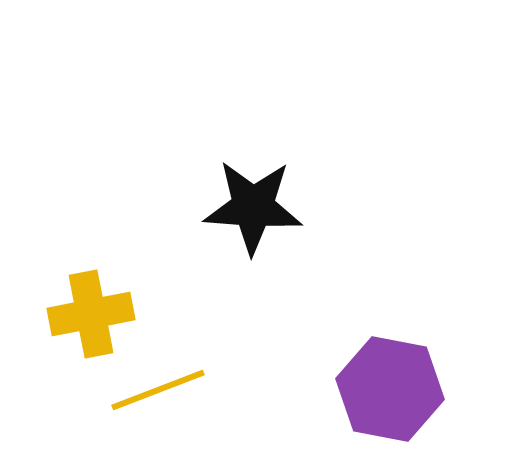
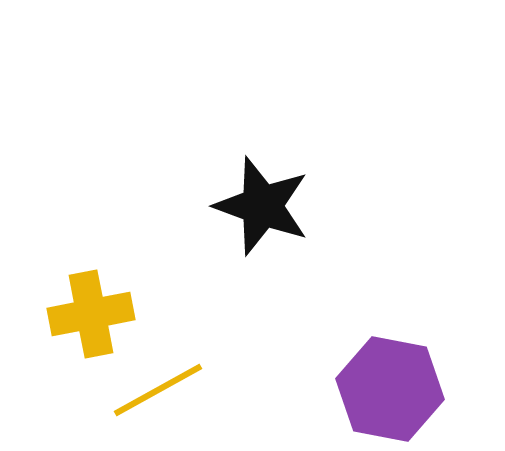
black star: moved 9 px right, 1 px up; rotated 16 degrees clockwise
yellow line: rotated 8 degrees counterclockwise
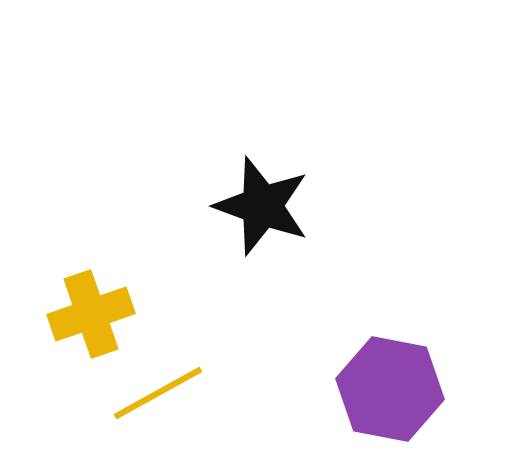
yellow cross: rotated 8 degrees counterclockwise
yellow line: moved 3 px down
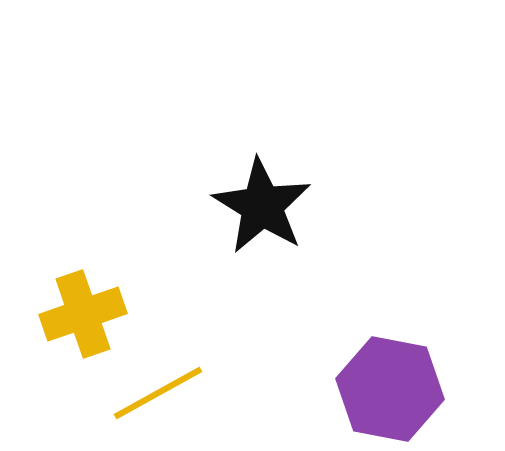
black star: rotated 12 degrees clockwise
yellow cross: moved 8 px left
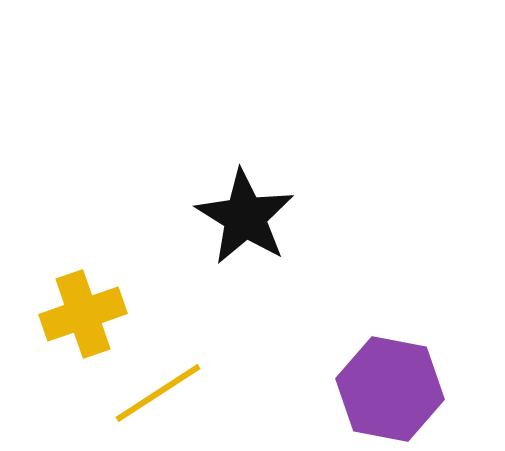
black star: moved 17 px left, 11 px down
yellow line: rotated 4 degrees counterclockwise
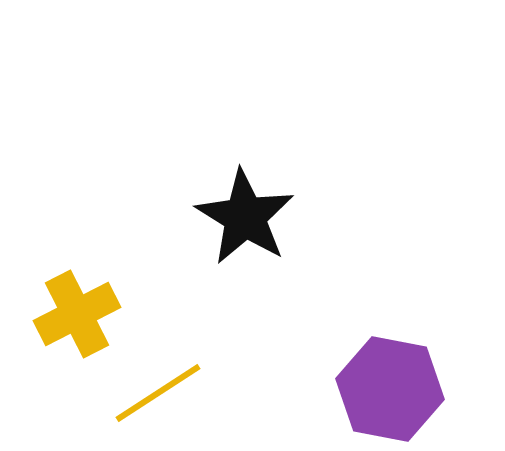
yellow cross: moved 6 px left; rotated 8 degrees counterclockwise
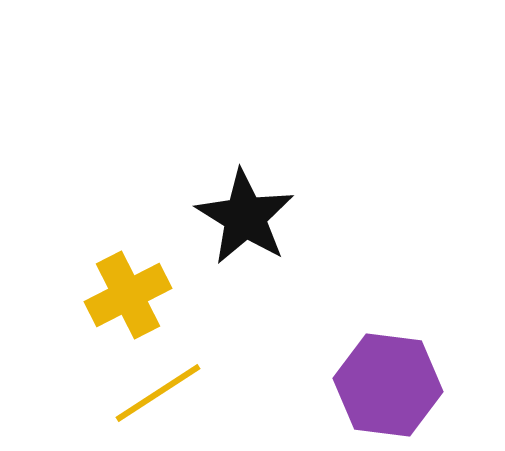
yellow cross: moved 51 px right, 19 px up
purple hexagon: moved 2 px left, 4 px up; rotated 4 degrees counterclockwise
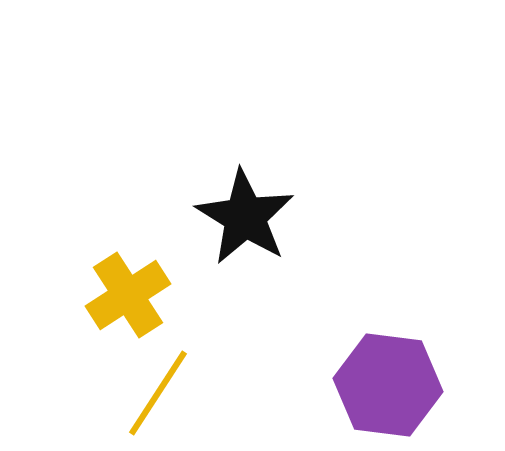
yellow cross: rotated 6 degrees counterclockwise
yellow line: rotated 24 degrees counterclockwise
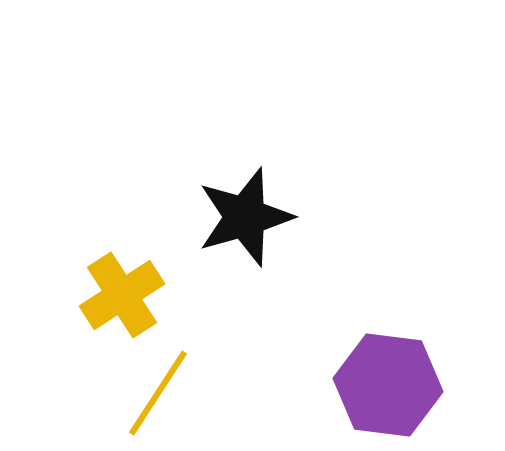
black star: rotated 24 degrees clockwise
yellow cross: moved 6 px left
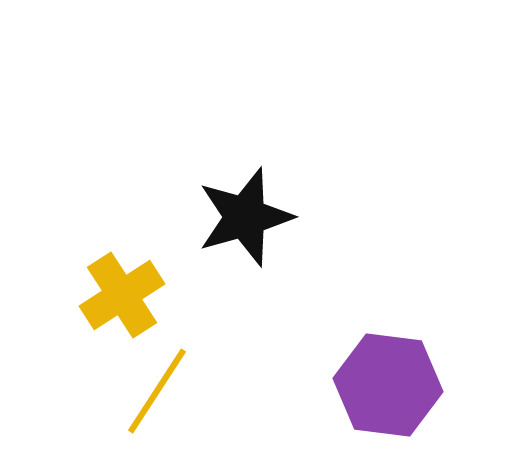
yellow line: moved 1 px left, 2 px up
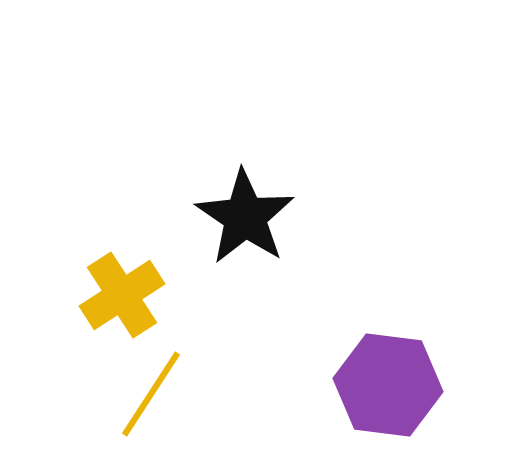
black star: rotated 22 degrees counterclockwise
yellow line: moved 6 px left, 3 px down
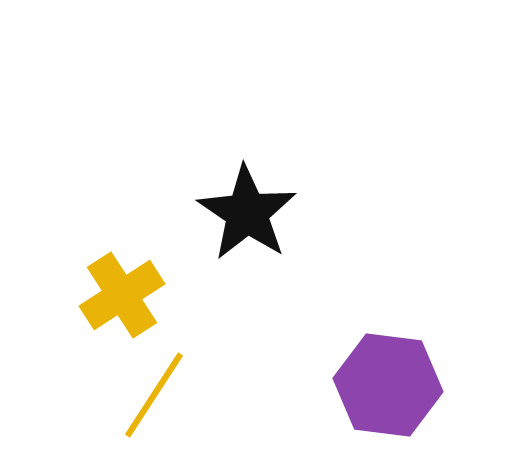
black star: moved 2 px right, 4 px up
yellow line: moved 3 px right, 1 px down
